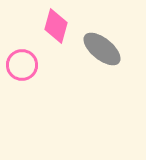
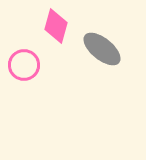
pink circle: moved 2 px right
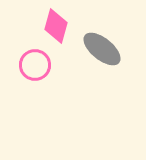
pink circle: moved 11 px right
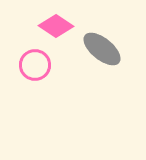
pink diamond: rotated 72 degrees counterclockwise
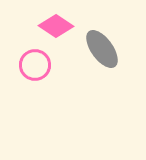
gray ellipse: rotated 15 degrees clockwise
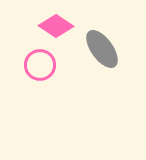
pink circle: moved 5 px right
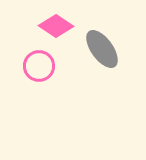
pink circle: moved 1 px left, 1 px down
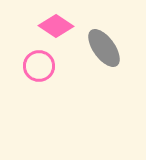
gray ellipse: moved 2 px right, 1 px up
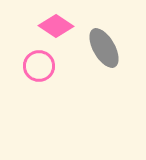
gray ellipse: rotated 6 degrees clockwise
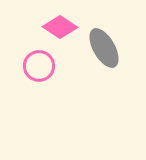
pink diamond: moved 4 px right, 1 px down
